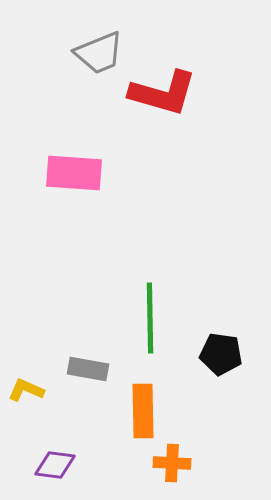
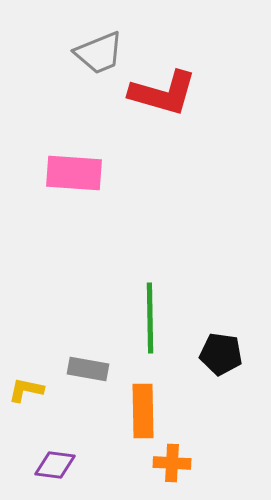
yellow L-shape: rotated 12 degrees counterclockwise
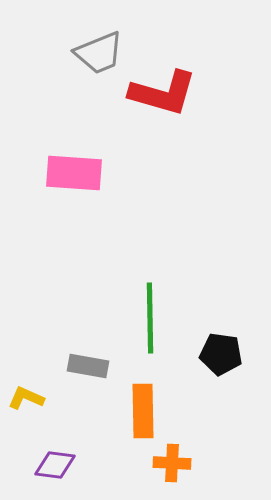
gray rectangle: moved 3 px up
yellow L-shape: moved 8 px down; rotated 12 degrees clockwise
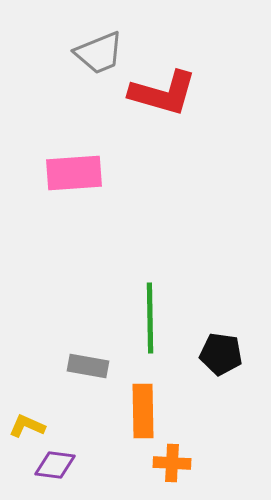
pink rectangle: rotated 8 degrees counterclockwise
yellow L-shape: moved 1 px right, 28 px down
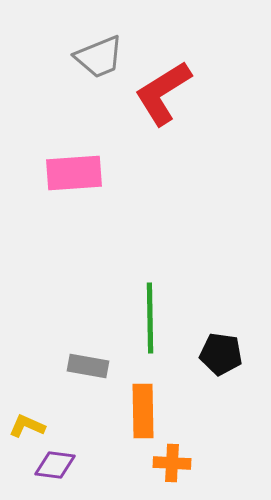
gray trapezoid: moved 4 px down
red L-shape: rotated 132 degrees clockwise
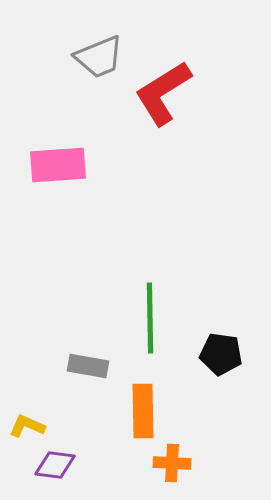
pink rectangle: moved 16 px left, 8 px up
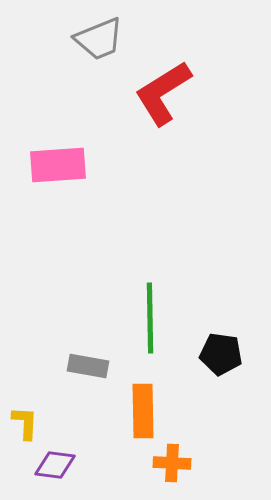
gray trapezoid: moved 18 px up
yellow L-shape: moved 2 px left, 3 px up; rotated 69 degrees clockwise
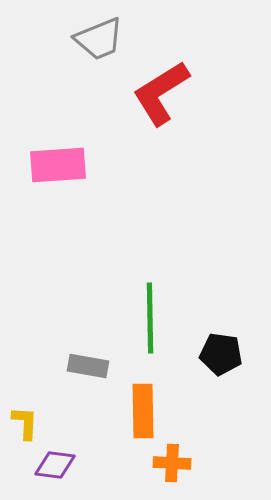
red L-shape: moved 2 px left
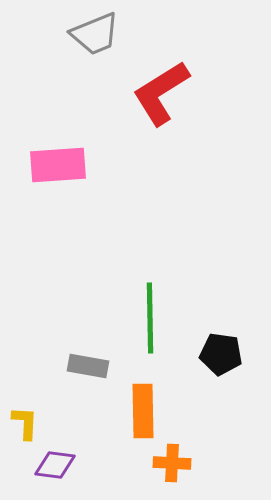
gray trapezoid: moved 4 px left, 5 px up
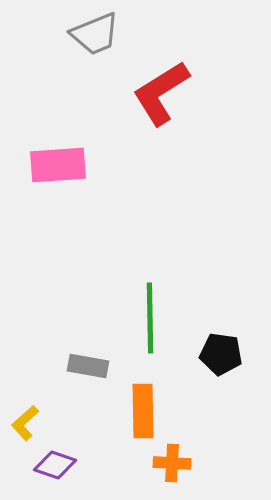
yellow L-shape: rotated 135 degrees counterclockwise
purple diamond: rotated 12 degrees clockwise
